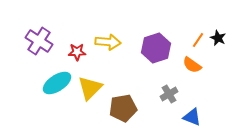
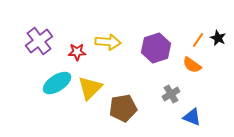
purple cross: rotated 20 degrees clockwise
gray cross: moved 2 px right
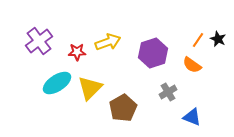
black star: moved 1 px down
yellow arrow: rotated 25 degrees counterclockwise
purple hexagon: moved 3 px left, 5 px down
gray cross: moved 3 px left, 2 px up
brown pentagon: rotated 20 degrees counterclockwise
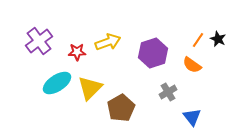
brown pentagon: moved 2 px left
blue triangle: rotated 30 degrees clockwise
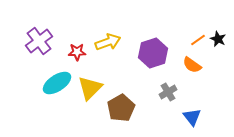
orange line: rotated 21 degrees clockwise
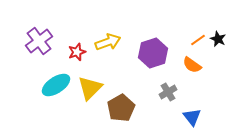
red star: rotated 18 degrees counterclockwise
cyan ellipse: moved 1 px left, 2 px down
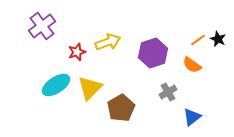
purple cross: moved 3 px right, 15 px up
blue triangle: rotated 30 degrees clockwise
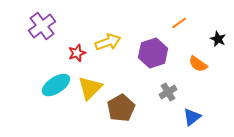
orange line: moved 19 px left, 17 px up
red star: moved 1 px down
orange semicircle: moved 6 px right, 1 px up
